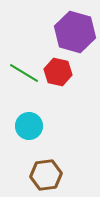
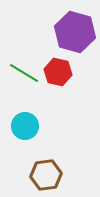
cyan circle: moved 4 px left
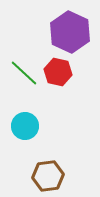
purple hexagon: moved 5 px left; rotated 9 degrees clockwise
green line: rotated 12 degrees clockwise
brown hexagon: moved 2 px right, 1 px down
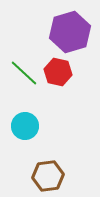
purple hexagon: rotated 18 degrees clockwise
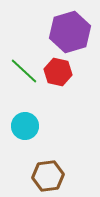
green line: moved 2 px up
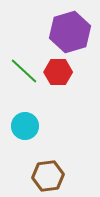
red hexagon: rotated 12 degrees counterclockwise
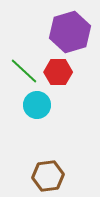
cyan circle: moved 12 px right, 21 px up
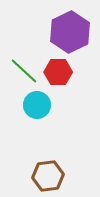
purple hexagon: rotated 9 degrees counterclockwise
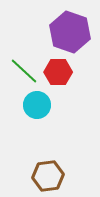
purple hexagon: rotated 15 degrees counterclockwise
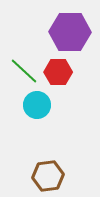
purple hexagon: rotated 18 degrees counterclockwise
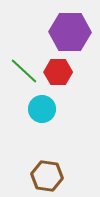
cyan circle: moved 5 px right, 4 px down
brown hexagon: moved 1 px left; rotated 16 degrees clockwise
